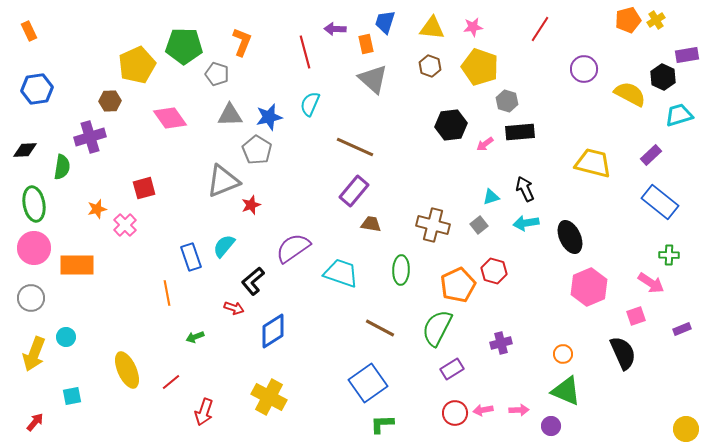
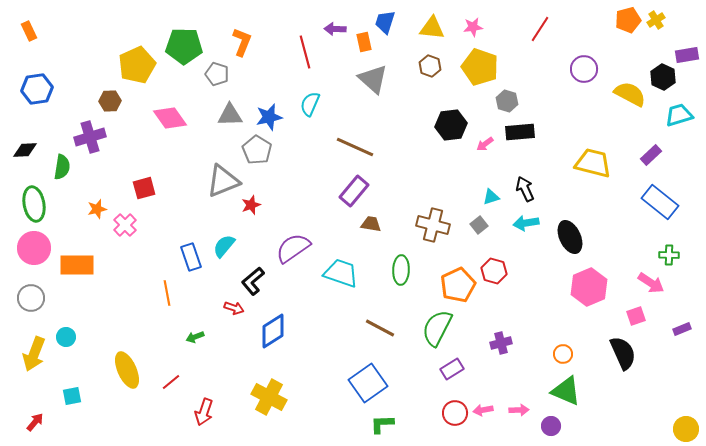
orange rectangle at (366, 44): moved 2 px left, 2 px up
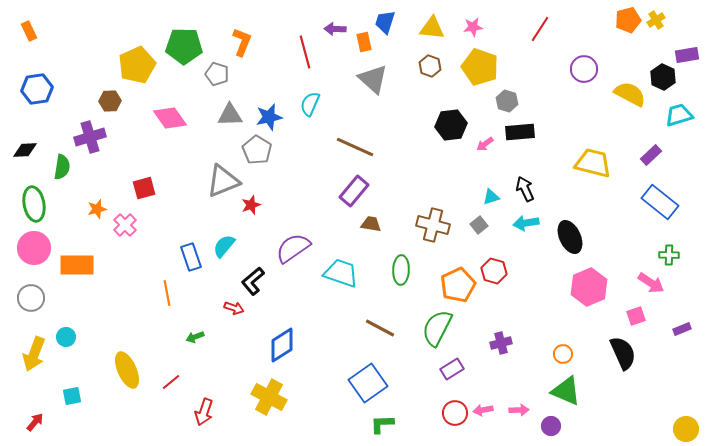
blue diamond at (273, 331): moved 9 px right, 14 px down
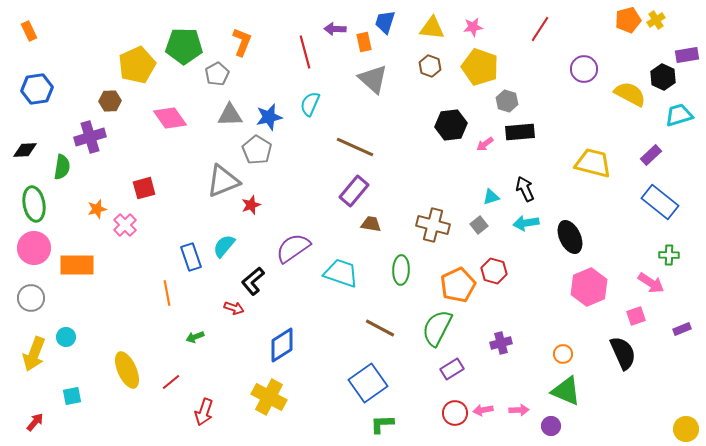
gray pentagon at (217, 74): rotated 25 degrees clockwise
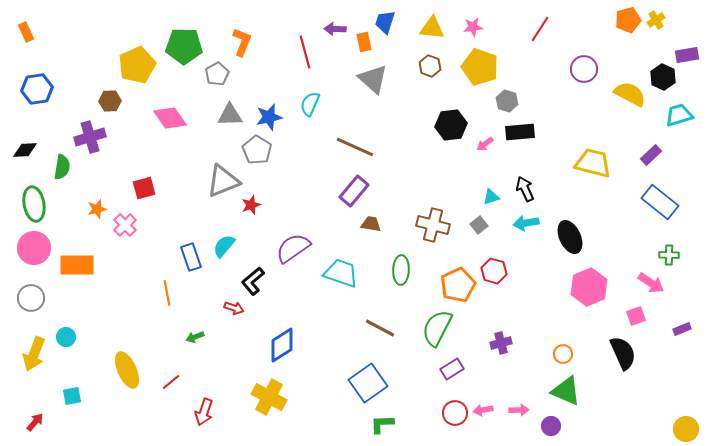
orange rectangle at (29, 31): moved 3 px left, 1 px down
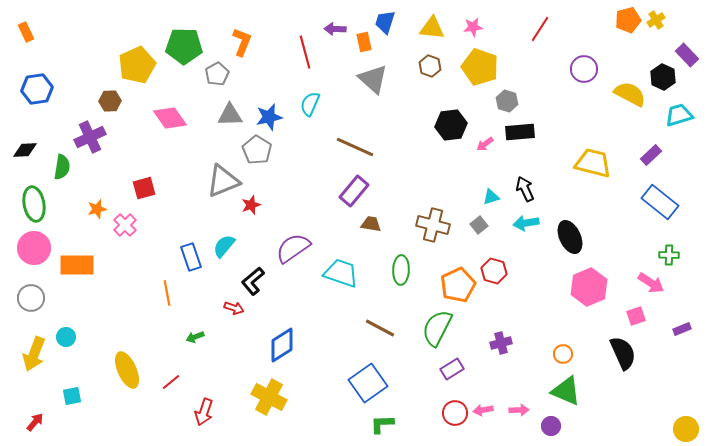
purple rectangle at (687, 55): rotated 55 degrees clockwise
purple cross at (90, 137): rotated 8 degrees counterclockwise
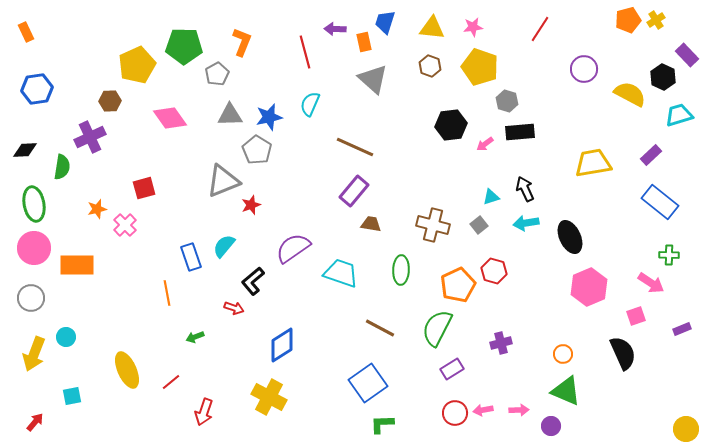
yellow trapezoid at (593, 163): rotated 24 degrees counterclockwise
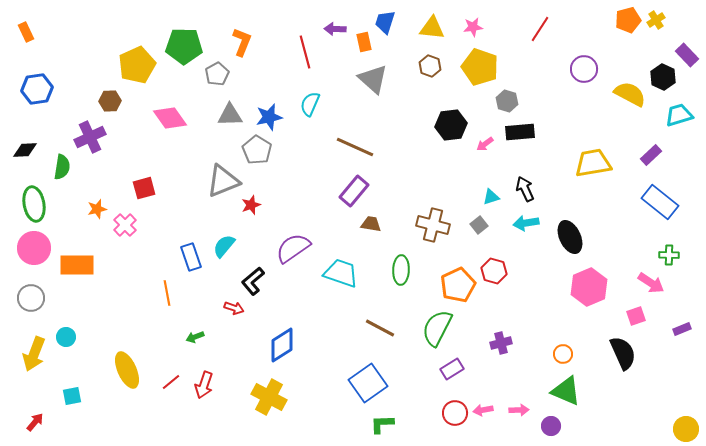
red arrow at (204, 412): moved 27 px up
